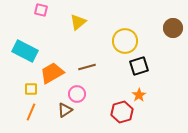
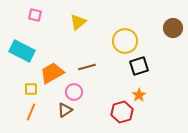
pink square: moved 6 px left, 5 px down
cyan rectangle: moved 3 px left
pink circle: moved 3 px left, 2 px up
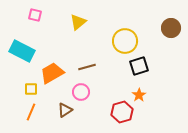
brown circle: moved 2 px left
pink circle: moved 7 px right
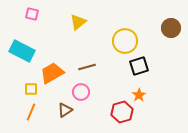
pink square: moved 3 px left, 1 px up
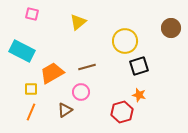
orange star: rotated 24 degrees counterclockwise
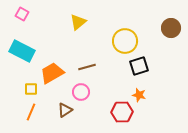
pink square: moved 10 px left; rotated 16 degrees clockwise
red hexagon: rotated 15 degrees clockwise
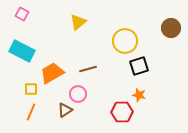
brown line: moved 1 px right, 2 px down
pink circle: moved 3 px left, 2 px down
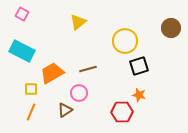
pink circle: moved 1 px right, 1 px up
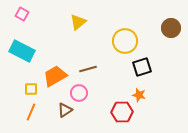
black square: moved 3 px right, 1 px down
orange trapezoid: moved 3 px right, 3 px down
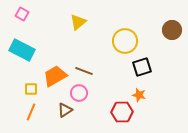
brown circle: moved 1 px right, 2 px down
cyan rectangle: moved 1 px up
brown line: moved 4 px left, 2 px down; rotated 36 degrees clockwise
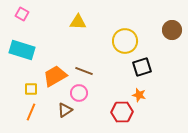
yellow triangle: rotated 42 degrees clockwise
cyan rectangle: rotated 10 degrees counterclockwise
